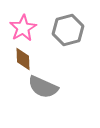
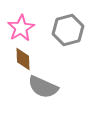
pink star: moved 2 px left
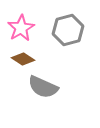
brown diamond: rotated 55 degrees counterclockwise
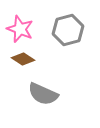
pink star: moved 1 px left, 1 px down; rotated 20 degrees counterclockwise
gray semicircle: moved 7 px down
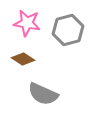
pink star: moved 7 px right, 6 px up; rotated 12 degrees counterclockwise
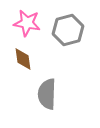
brown diamond: rotated 50 degrees clockwise
gray semicircle: moved 4 px right; rotated 68 degrees clockwise
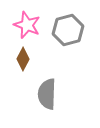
pink star: moved 2 px down; rotated 12 degrees clockwise
brown diamond: rotated 35 degrees clockwise
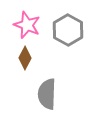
gray hexagon: rotated 16 degrees counterclockwise
brown diamond: moved 2 px right, 1 px up
